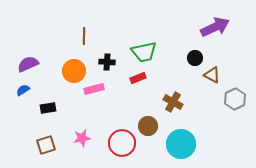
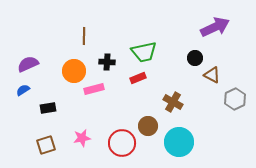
cyan circle: moved 2 px left, 2 px up
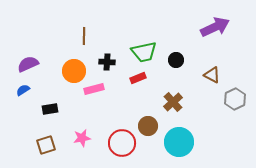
black circle: moved 19 px left, 2 px down
brown cross: rotated 18 degrees clockwise
black rectangle: moved 2 px right, 1 px down
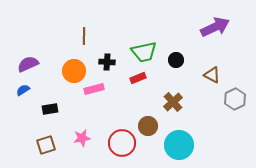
cyan circle: moved 3 px down
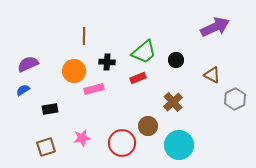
green trapezoid: rotated 28 degrees counterclockwise
brown square: moved 2 px down
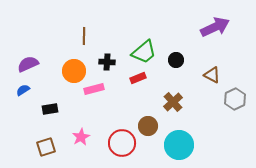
pink star: moved 1 px left, 1 px up; rotated 18 degrees counterclockwise
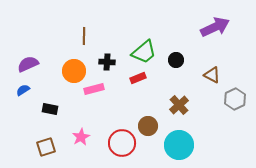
brown cross: moved 6 px right, 3 px down
black rectangle: rotated 21 degrees clockwise
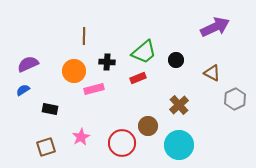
brown triangle: moved 2 px up
